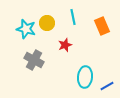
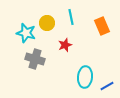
cyan line: moved 2 px left
cyan star: moved 4 px down
gray cross: moved 1 px right, 1 px up; rotated 12 degrees counterclockwise
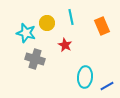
red star: rotated 24 degrees counterclockwise
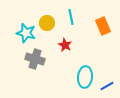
orange rectangle: moved 1 px right
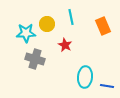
yellow circle: moved 1 px down
cyan star: rotated 18 degrees counterclockwise
blue line: rotated 40 degrees clockwise
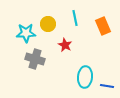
cyan line: moved 4 px right, 1 px down
yellow circle: moved 1 px right
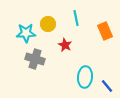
cyan line: moved 1 px right
orange rectangle: moved 2 px right, 5 px down
blue line: rotated 40 degrees clockwise
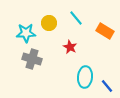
cyan line: rotated 28 degrees counterclockwise
yellow circle: moved 1 px right, 1 px up
orange rectangle: rotated 36 degrees counterclockwise
red star: moved 5 px right, 2 px down
gray cross: moved 3 px left
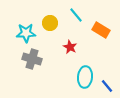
cyan line: moved 3 px up
yellow circle: moved 1 px right
orange rectangle: moved 4 px left, 1 px up
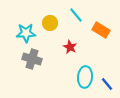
blue line: moved 2 px up
